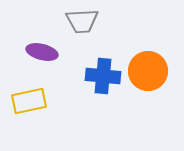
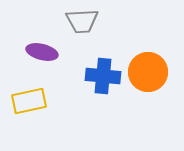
orange circle: moved 1 px down
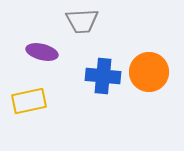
orange circle: moved 1 px right
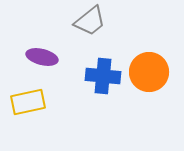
gray trapezoid: moved 8 px right; rotated 36 degrees counterclockwise
purple ellipse: moved 5 px down
yellow rectangle: moved 1 px left, 1 px down
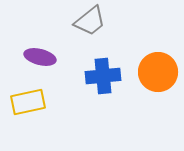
purple ellipse: moved 2 px left
orange circle: moved 9 px right
blue cross: rotated 12 degrees counterclockwise
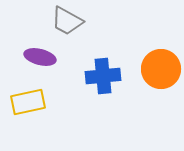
gray trapezoid: moved 23 px left; rotated 68 degrees clockwise
orange circle: moved 3 px right, 3 px up
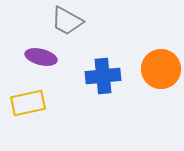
purple ellipse: moved 1 px right
yellow rectangle: moved 1 px down
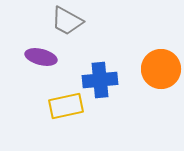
blue cross: moved 3 px left, 4 px down
yellow rectangle: moved 38 px right, 3 px down
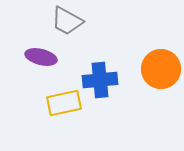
yellow rectangle: moved 2 px left, 3 px up
